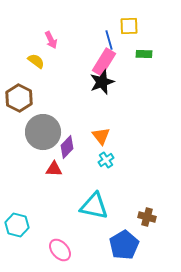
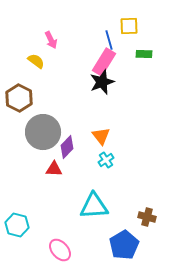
cyan triangle: rotated 16 degrees counterclockwise
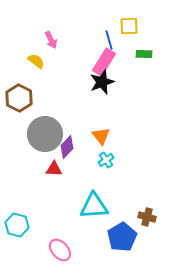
gray circle: moved 2 px right, 2 px down
blue pentagon: moved 2 px left, 8 px up
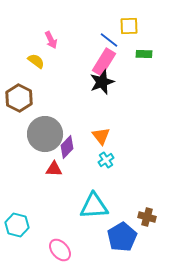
blue line: rotated 36 degrees counterclockwise
